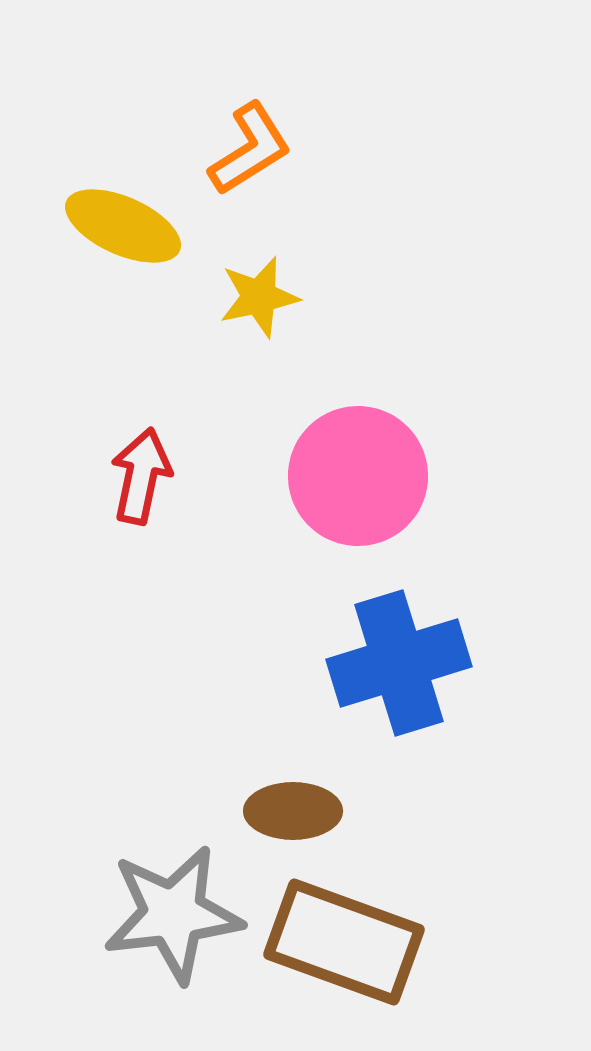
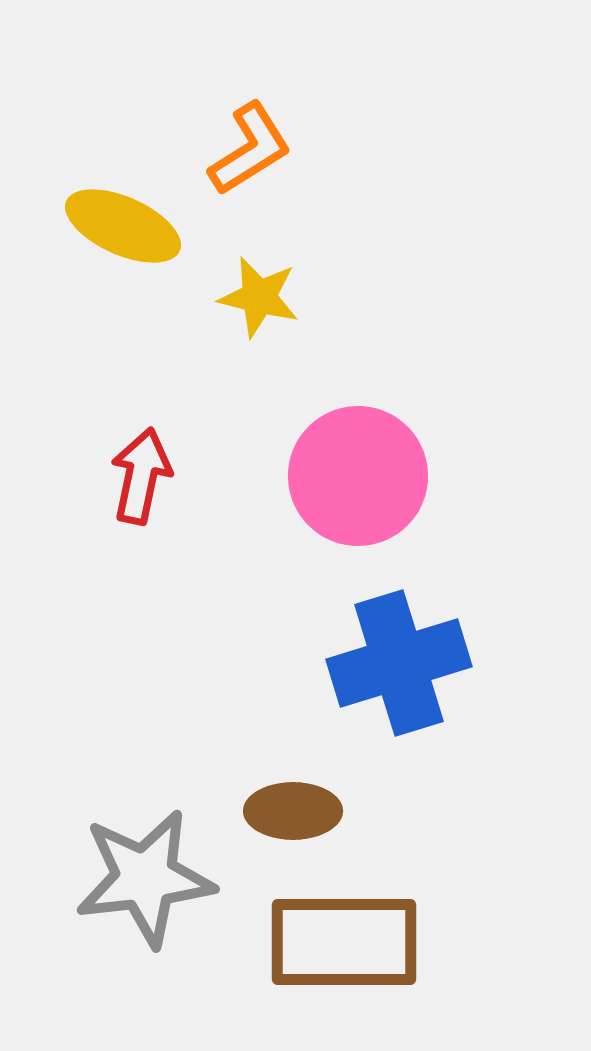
yellow star: rotated 26 degrees clockwise
gray star: moved 28 px left, 36 px up
brown rectangle: rotated 20 degrees counterclockwise
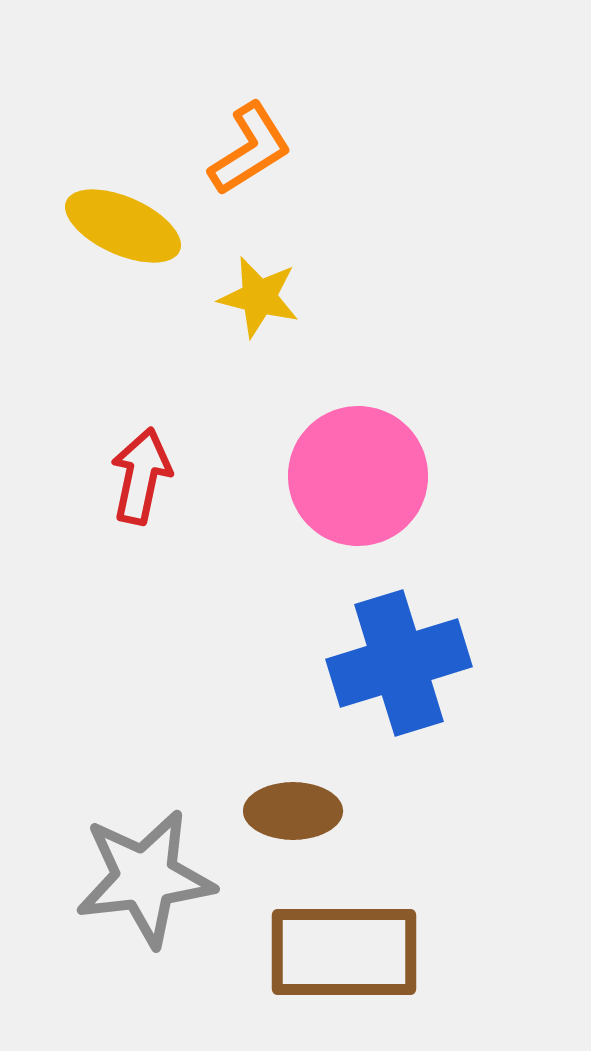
brown rectangle: moved 10 px down
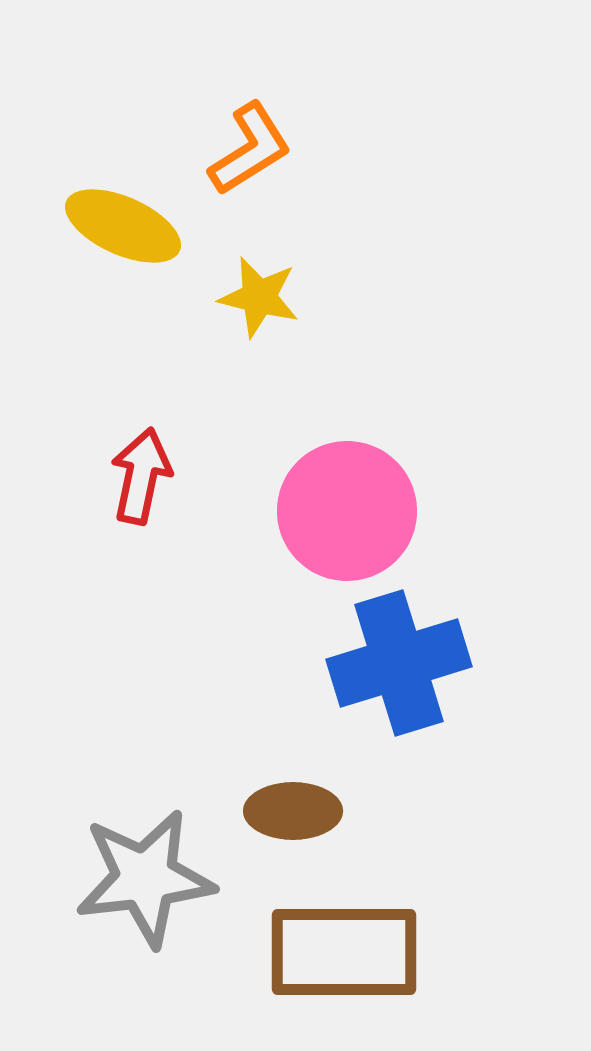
pink circle: moved 11 px left, 35 px down
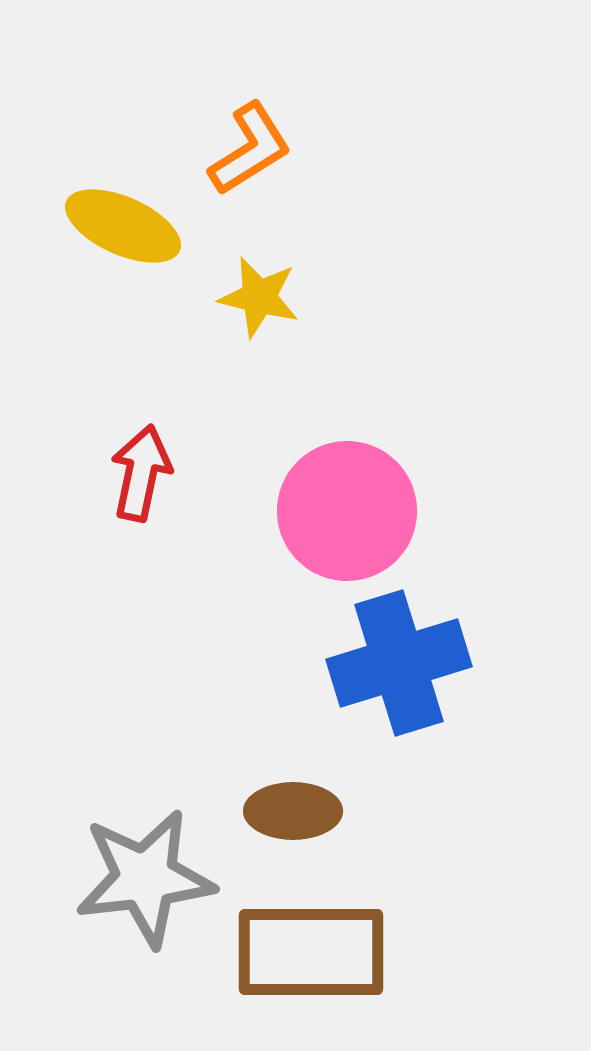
red arrow: moved 3 px up
brown rectangle: moved 33 px left
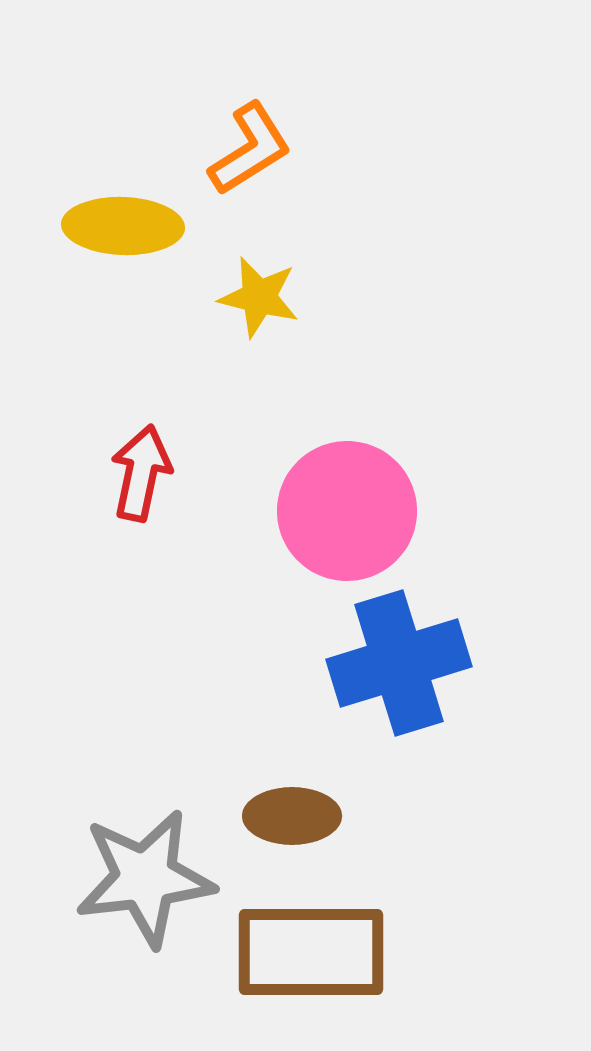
yellow ellipse: rotated 22 degrees counterclockwise
brown ellipse: moved 1 px left, 5 px down
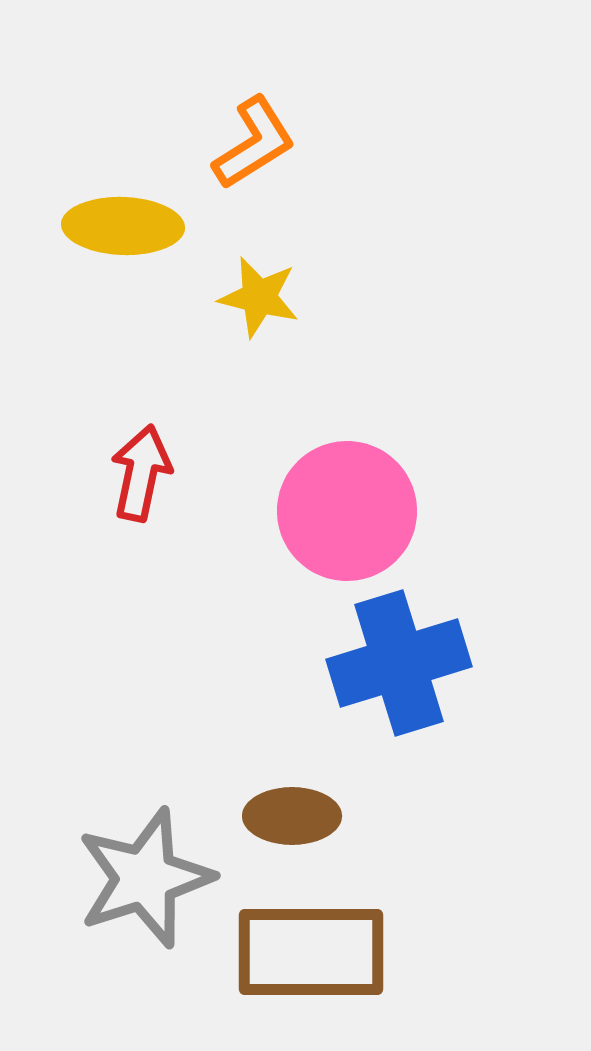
orange L-shape: moved 4 px right, 6 px up
gray star: rotated 11 degrees counterclockwise
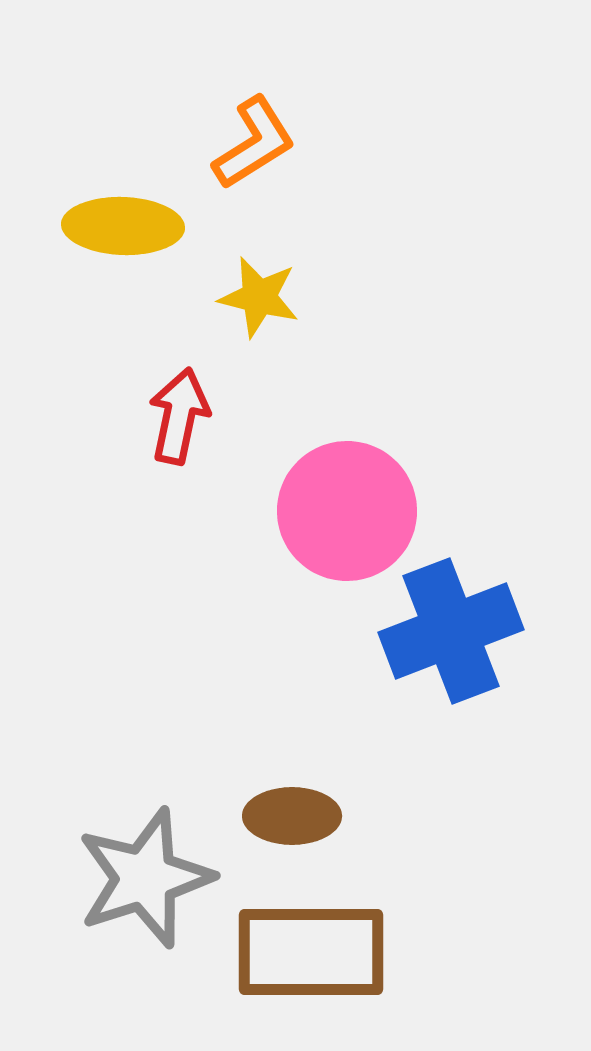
red arrow: moved 38 px right, 57 px up
blue cross: moved 52 px right, 32 px up; rotated 4 degrees counterclockwise
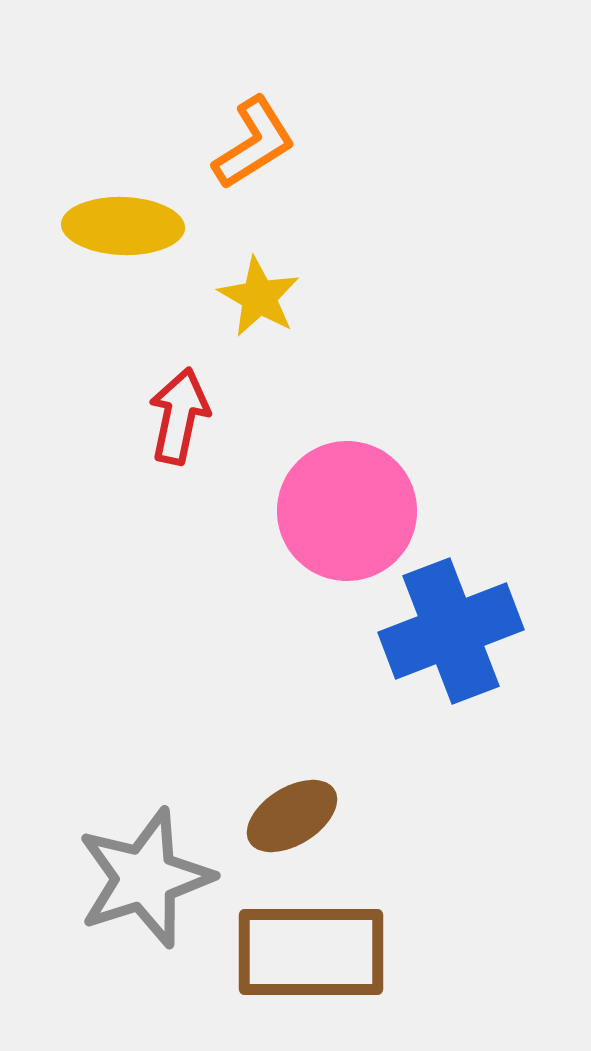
yellow star: rotated 16 degrees clockwise
brown ellipse: rotated 32 degrees counterclockwise
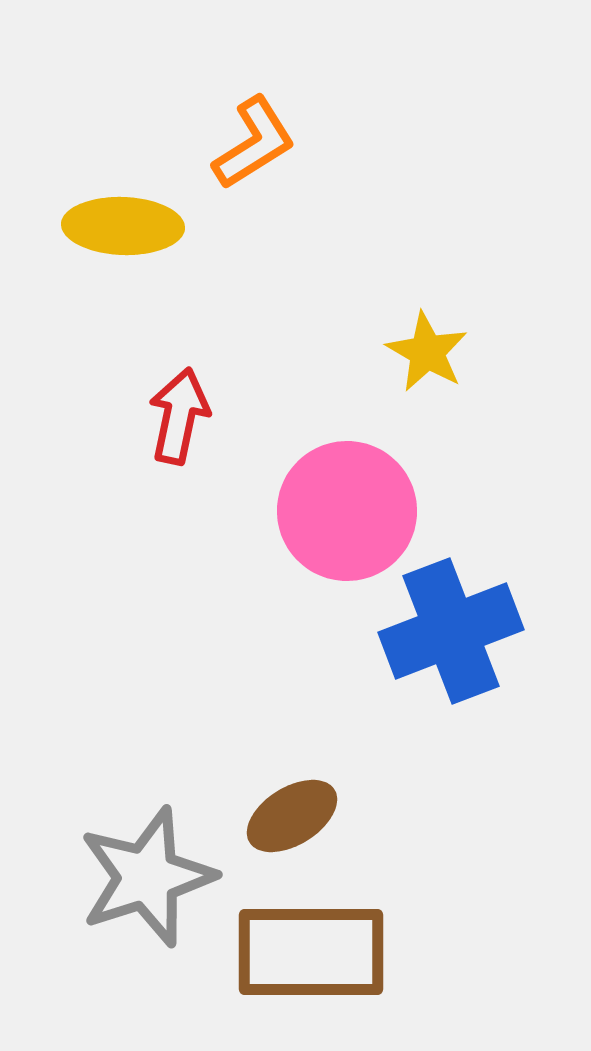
yellow star: moved 168 px right, 55 px down
gray star: moved 2 px right, 1 px up
